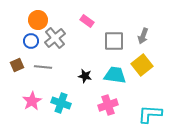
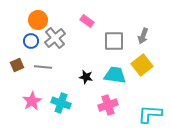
black star: moved 1 px right, 1 px down
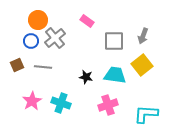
cyan L-shape: moved 4 px left
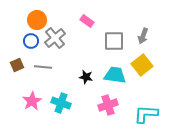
orange circle: moved 1 px left
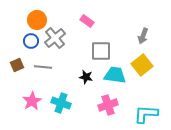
gray square: moved 13 px left, 10 px down
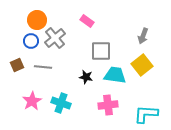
pink cross: rotated 12 degrees clockwise
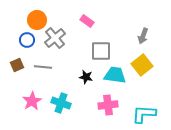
blue circle: moved 4 px left, 1 px up
cyan L-shape: moved 2 px left
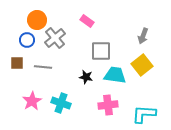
brown square: moved 2 px up; rotated 24 degrees clockwise
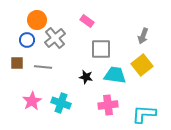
gray square: moved 2 px up
